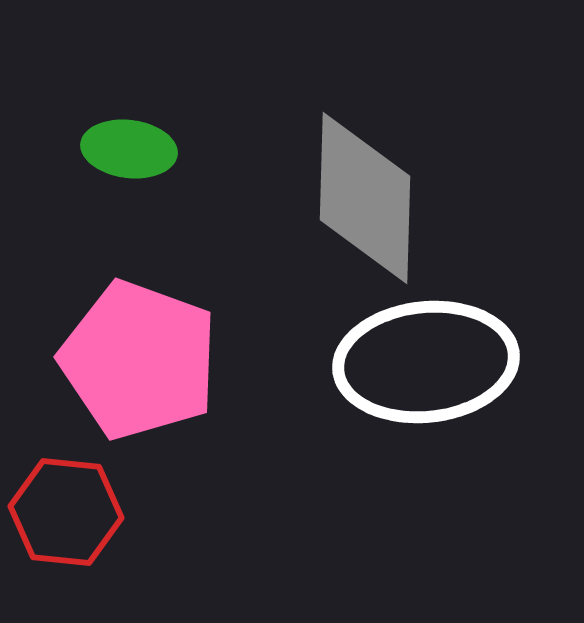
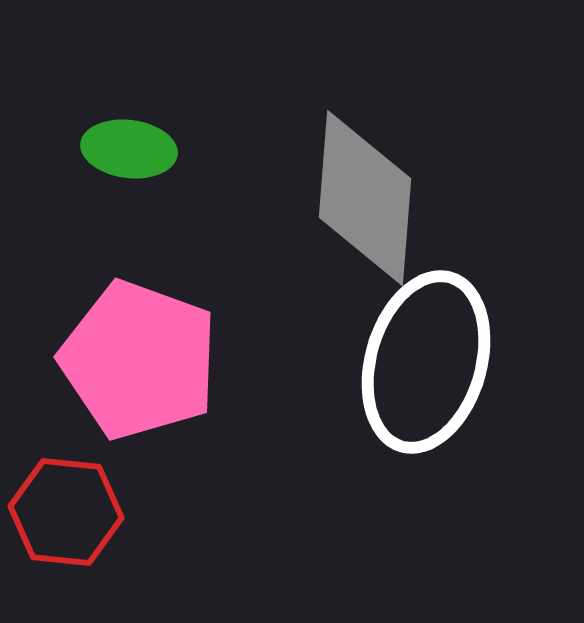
gray diamond: rotated 3 degrees clockwise
white ellipse: rotated 68 degrees counterclockwise
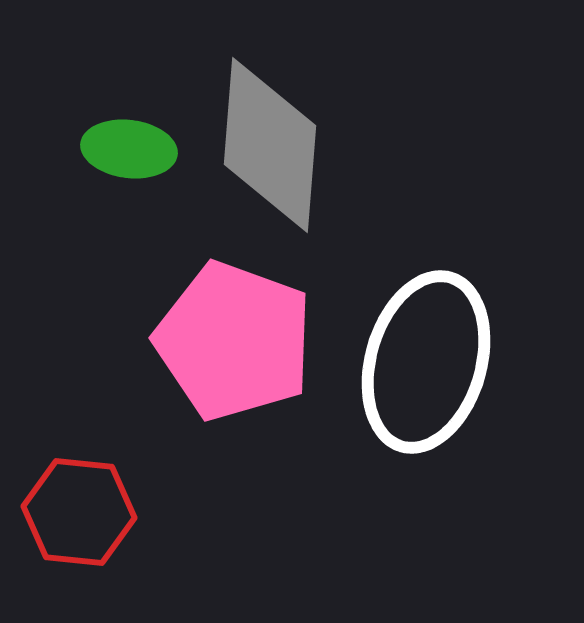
gray diamond: moved 95 px left, 53 px up
pink pentagon: moved 95 px right, 19 px up
red hexagon: moved 13 px right
